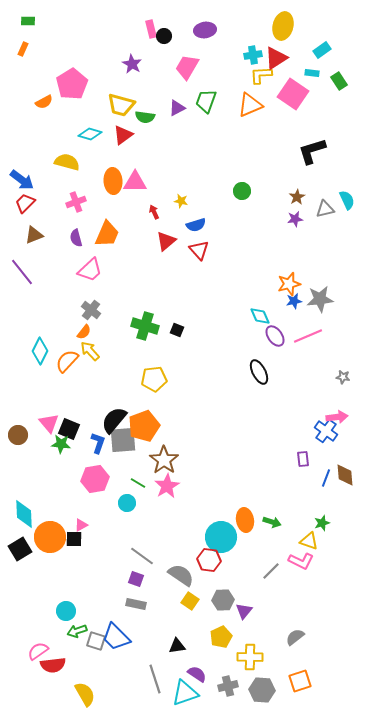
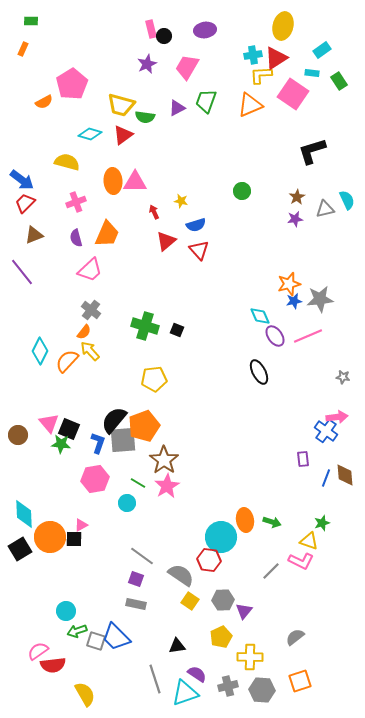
green rectangle at (28, 21): moved 3 px right
purple star at (132, 64): moved 15 px right; rotated 18 degrees clockwise
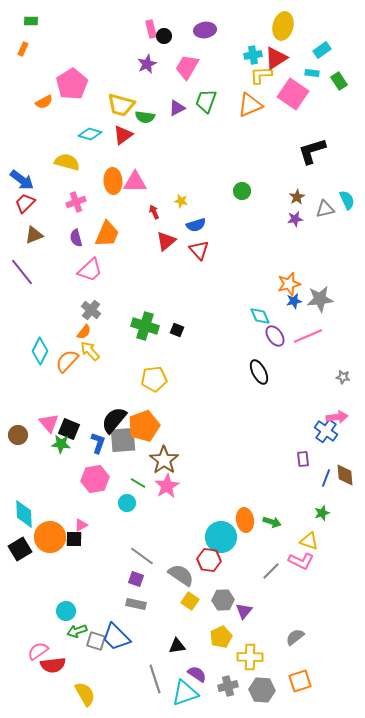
green star at (322, 523): moved 10 px up
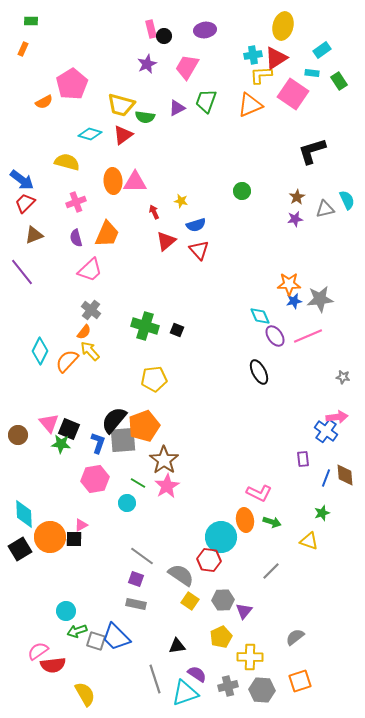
orange star at (289, 284): rotated 15 degrees clockwise
pink L-shape at (301, 561): moved 42 px left, 68 px up
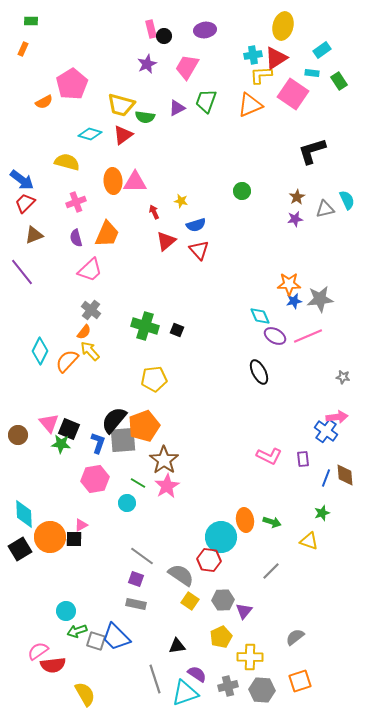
purple ellipse at (275, 336): rotated 25 degrees counterclockwise
pink L-shape at (259, 493): moved 10 px right, 37 px up
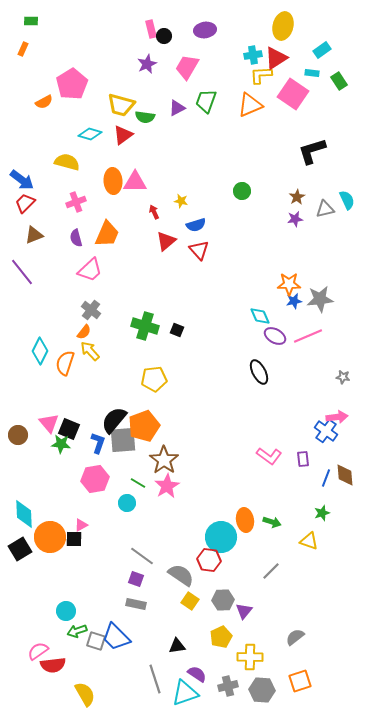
orange semicircle at (67, 361): moved 2 px left, 2 px down; rotated 25 degrees counterclockwise
pink L-shape at (269, 456): rotated 10 degrees clockwise
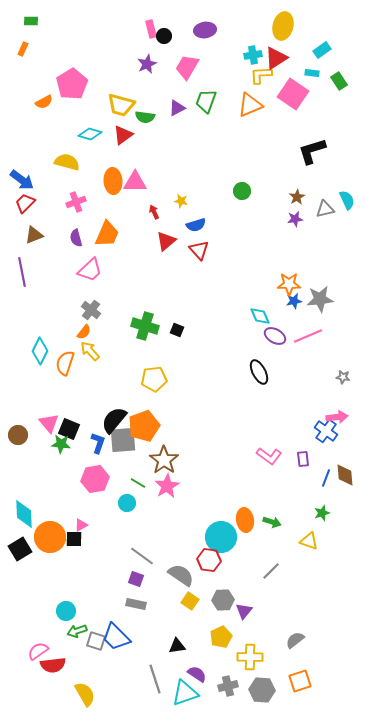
purple line at (22, 272): rotated 28 degrees clockwise
gray semicircle at (295, 637): moved 3 px down
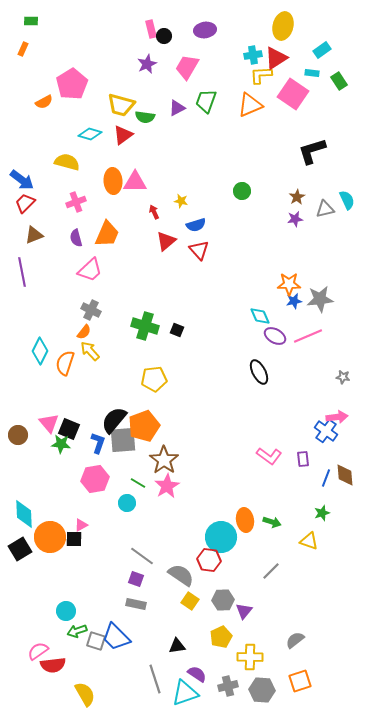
gray cross at (91, 310): rotated 12 degrees counterclockwise
